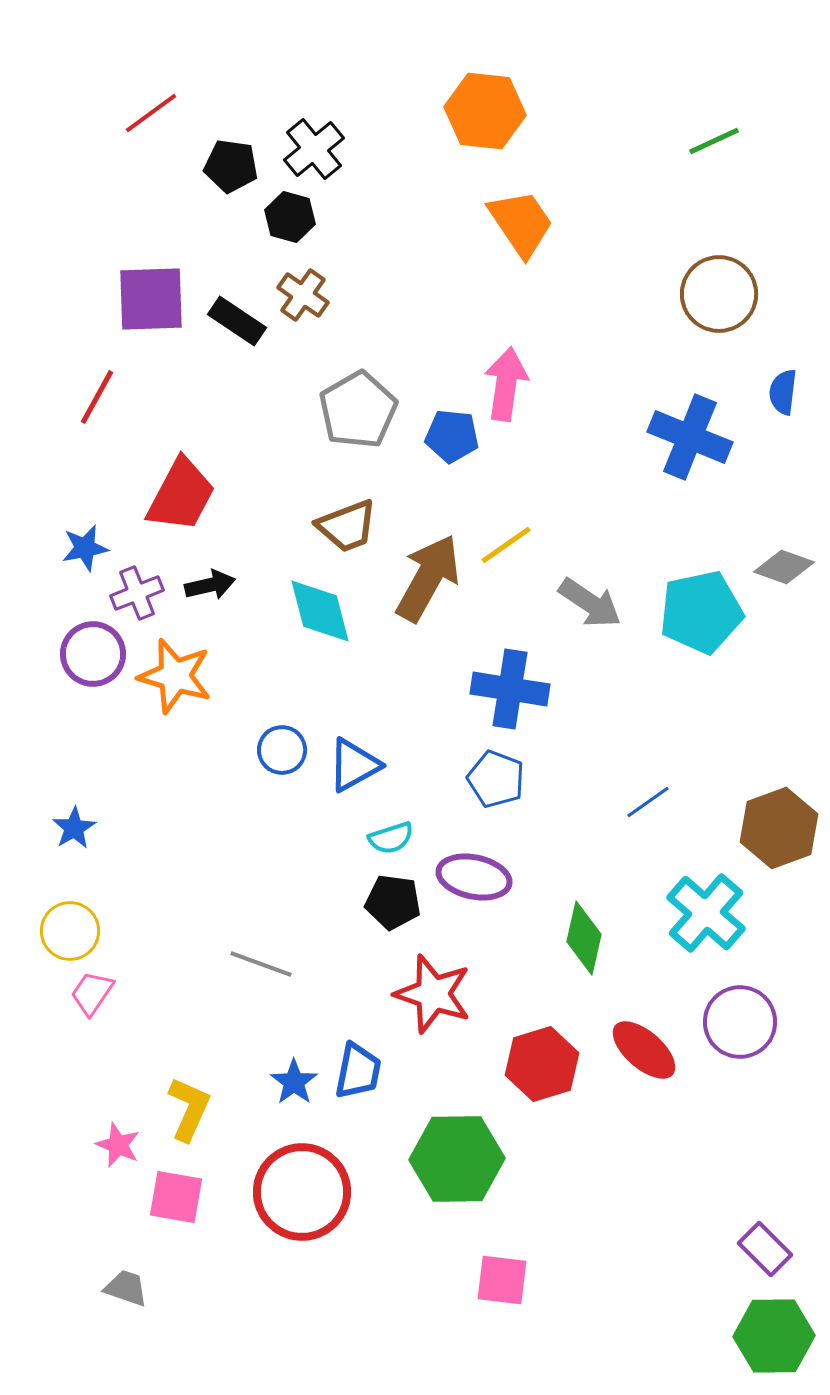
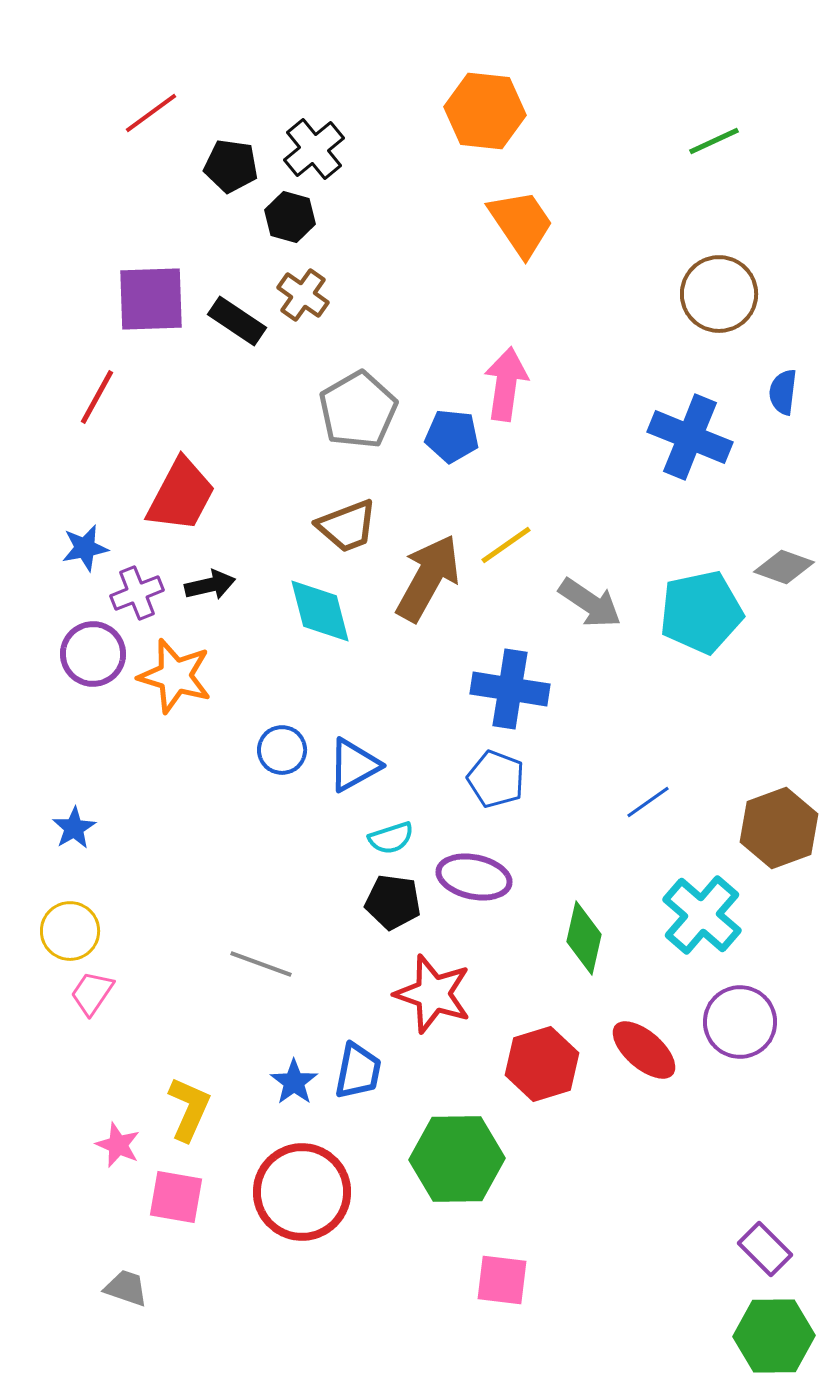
cyan cross at (706, 913): moved 4 px left, 2 px down
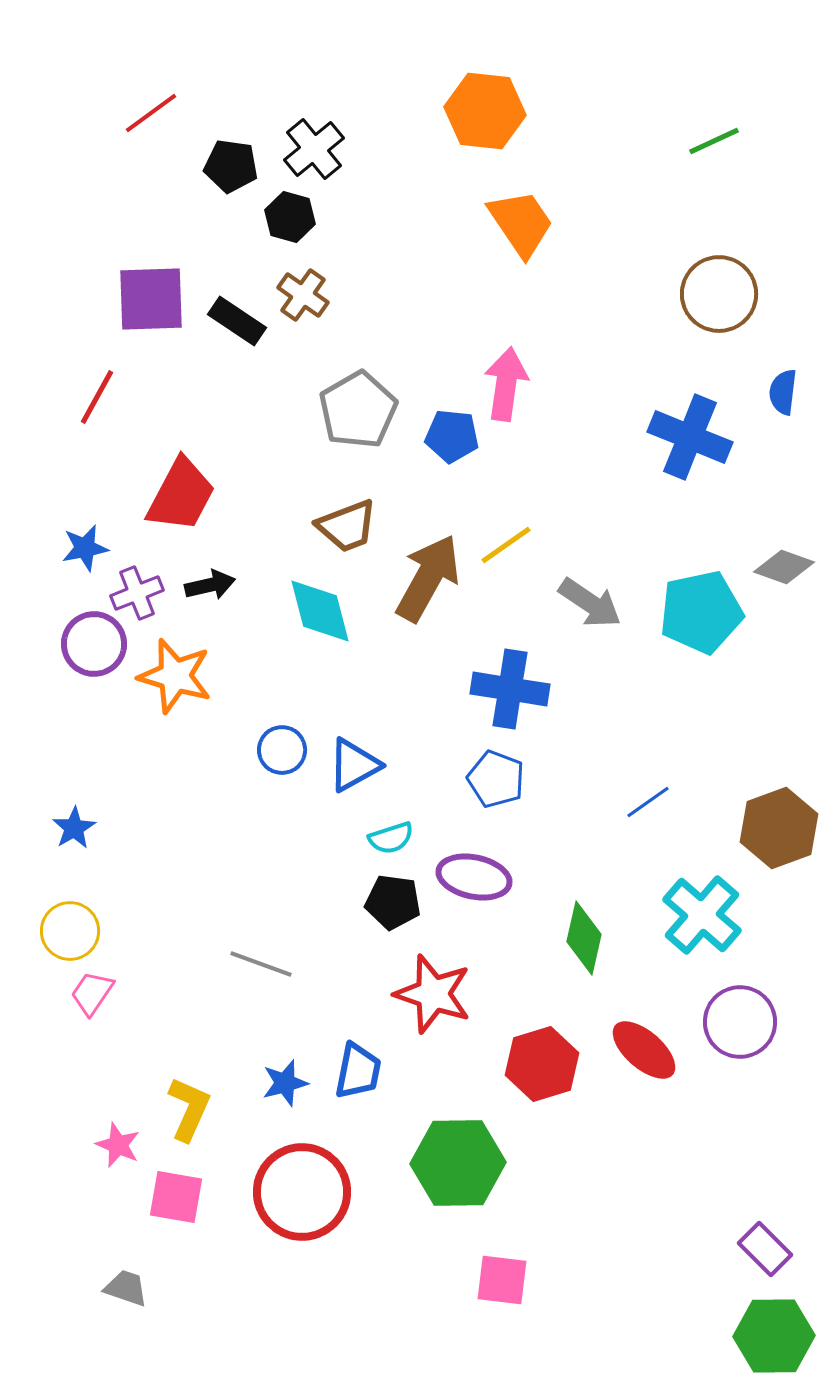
purple circle at (93, 654): moved 1 px right, 10 px up
blue star at (294, 1082): moved 9 px left, 1 px down; rotated 21 degrees clockwise
green hexagon at (457, 1159): moved 1 px right, 4 px down
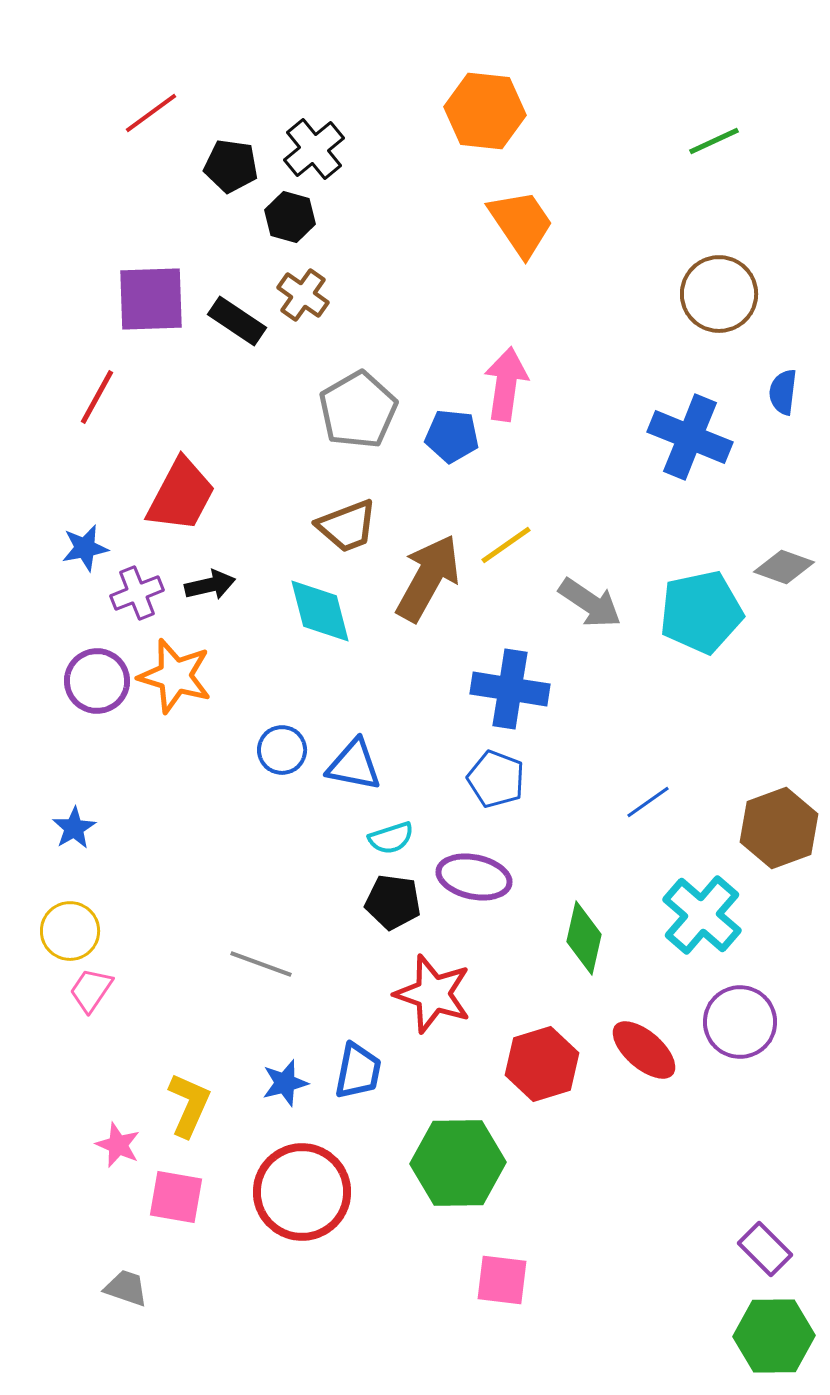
purple circle at (94, 644): moved 3 px right, 37 px down
blue triangle at (354, 765): rotated 40 degrees clockwise
pink trapezoid at (92, 993): moved 1 px left, 3 px up
yellow L-shape at (189, 1109): moved 4 px up
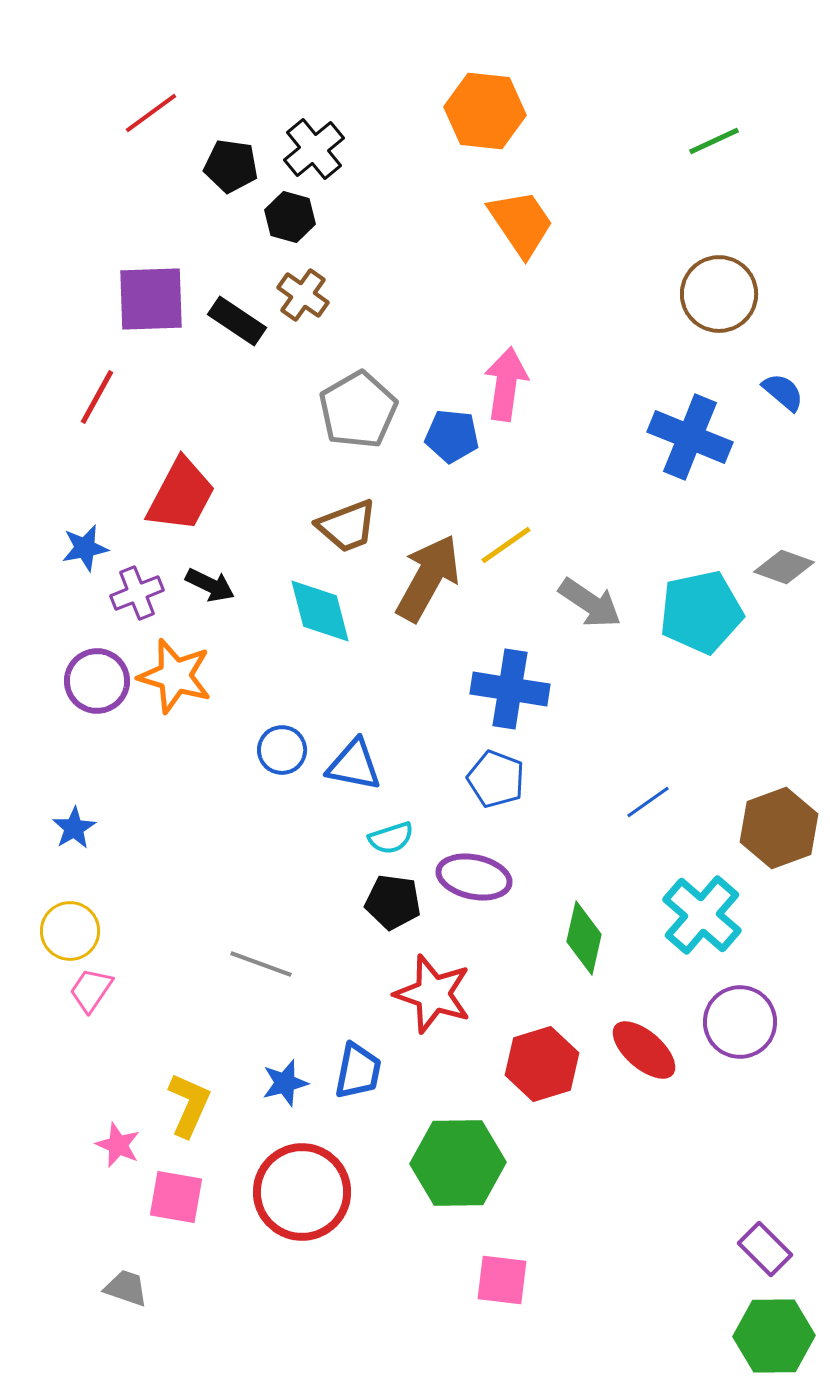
blue semicircle at (783, 392): rotated 123 degrees clockwise
black arrow at (210, 585): rotated 39 degrees clockwise
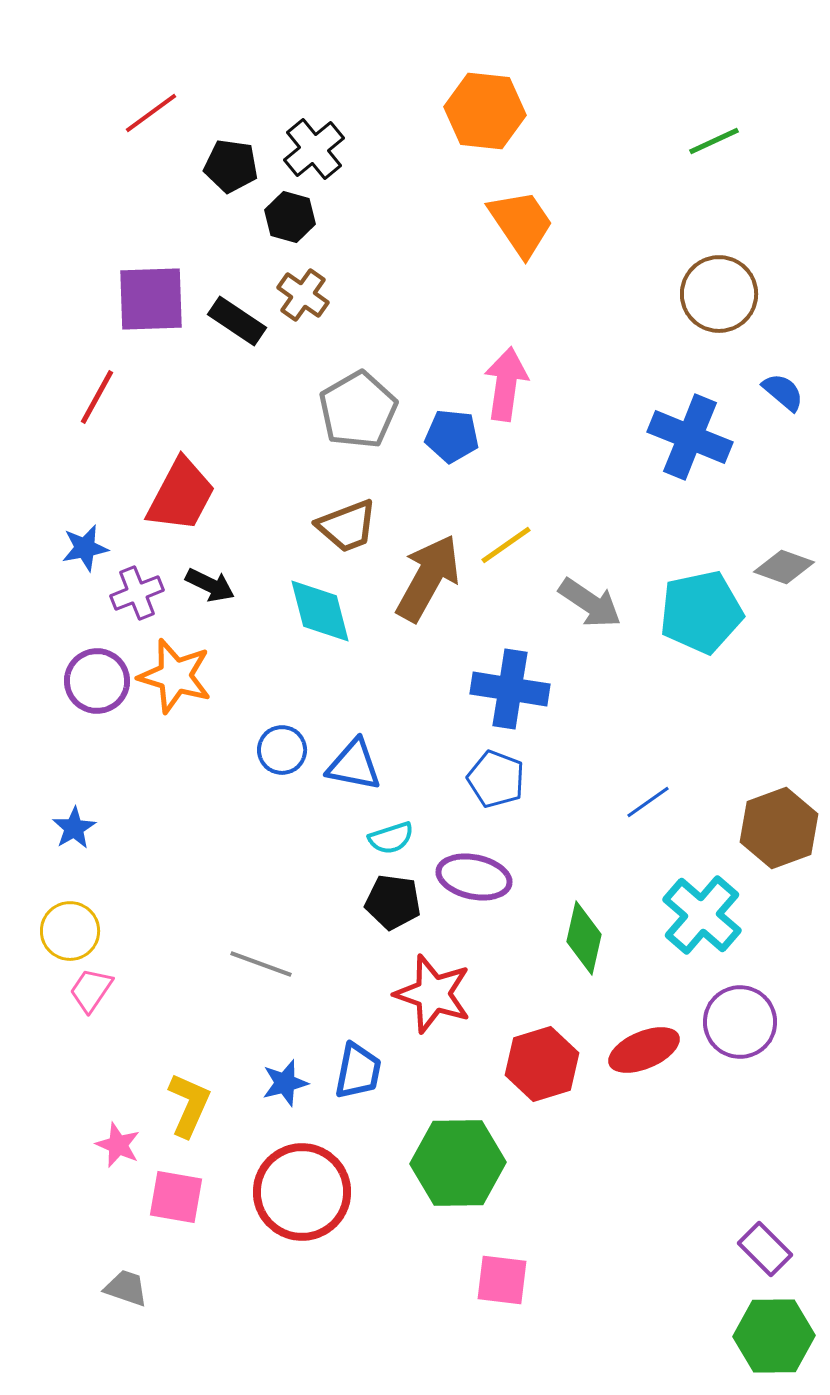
red ellipse at (644, 1050): rotated 64 degrees counterclockwise
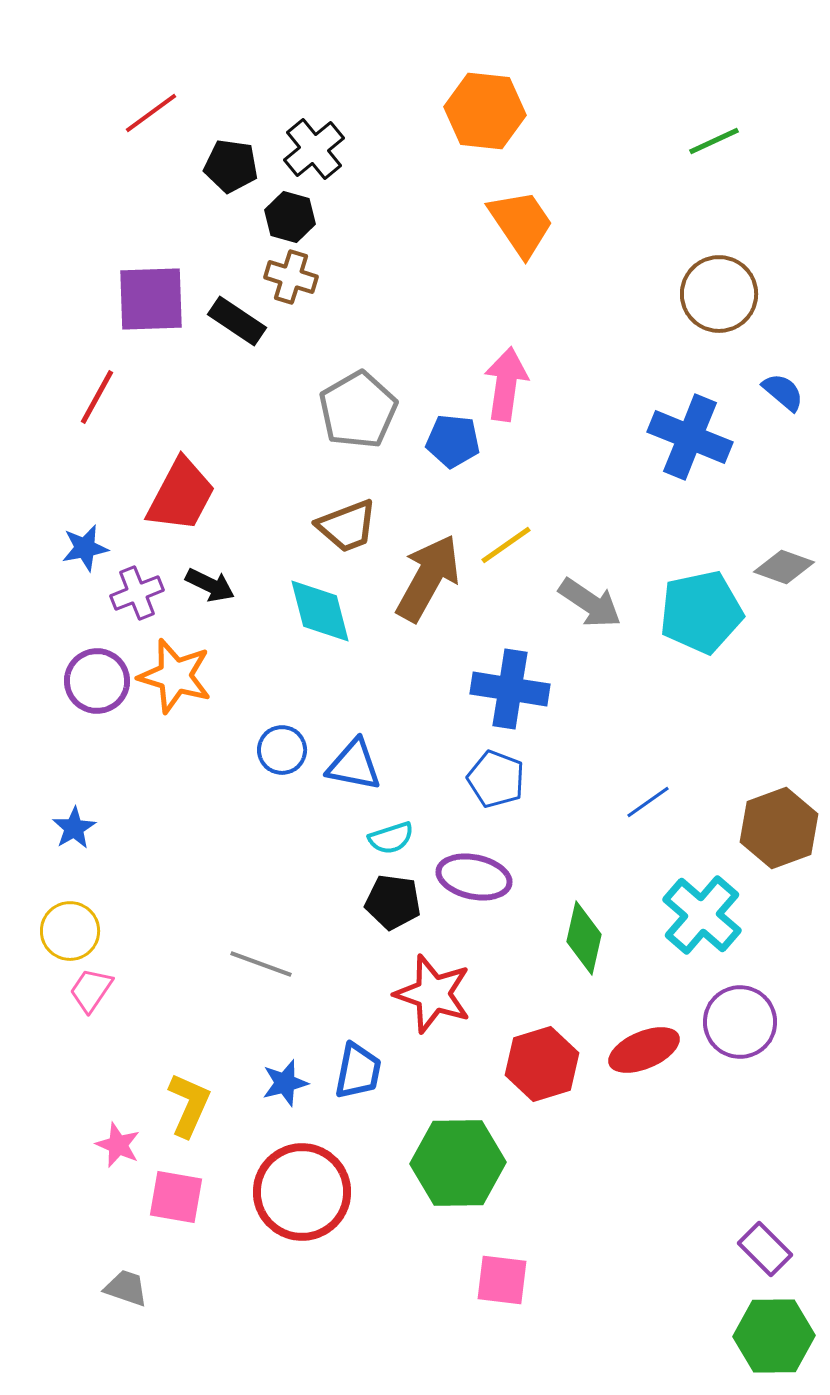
brown cross at (303, 295): moved 12 px left, 18 px up; rotated 18 degrees counterclockwise
blue pentagon at (452, 436): moved 1 px right, 5 px down
